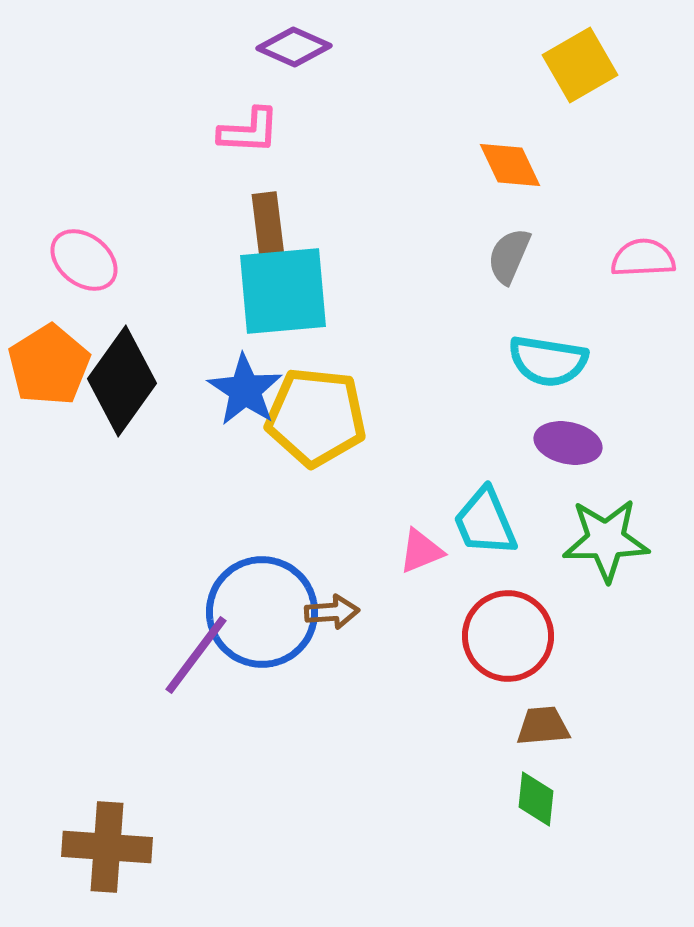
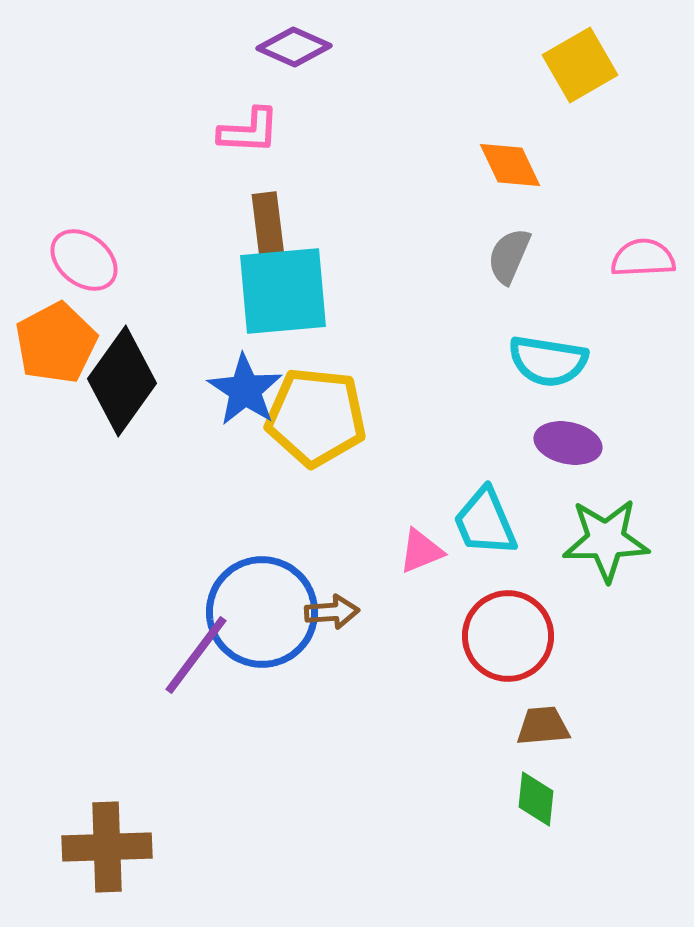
orange pentagon: moved 7 px right, 22 px up; rotated 4 degrees clockwise
brown cross: rotated 6 degrees counterclockwise
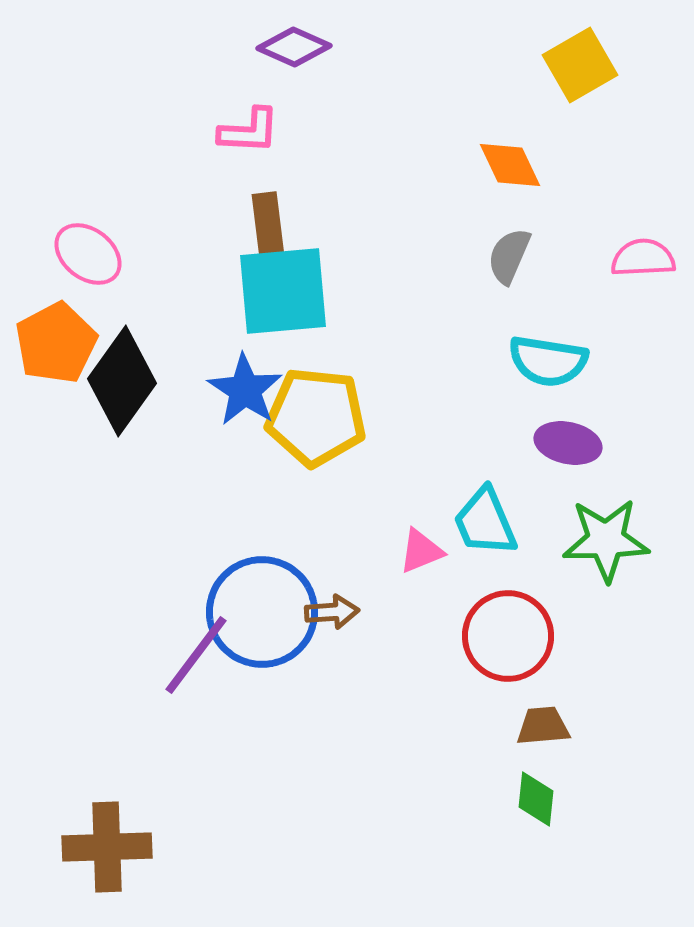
pink ellipse: moved 4 px right, 6 px up
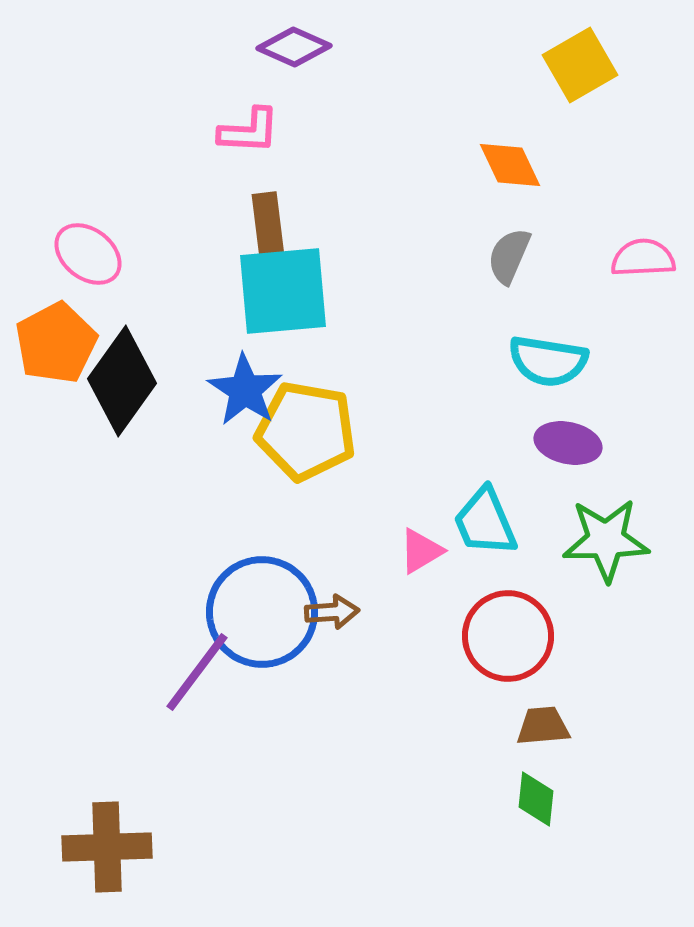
yellow pentagon: moved 10 px left, 14 px down; rotated 4 degrees clockwise
pink triangle: rotated 9 degrees counterclockwise
purple line: moved 1 px right, 17 px down
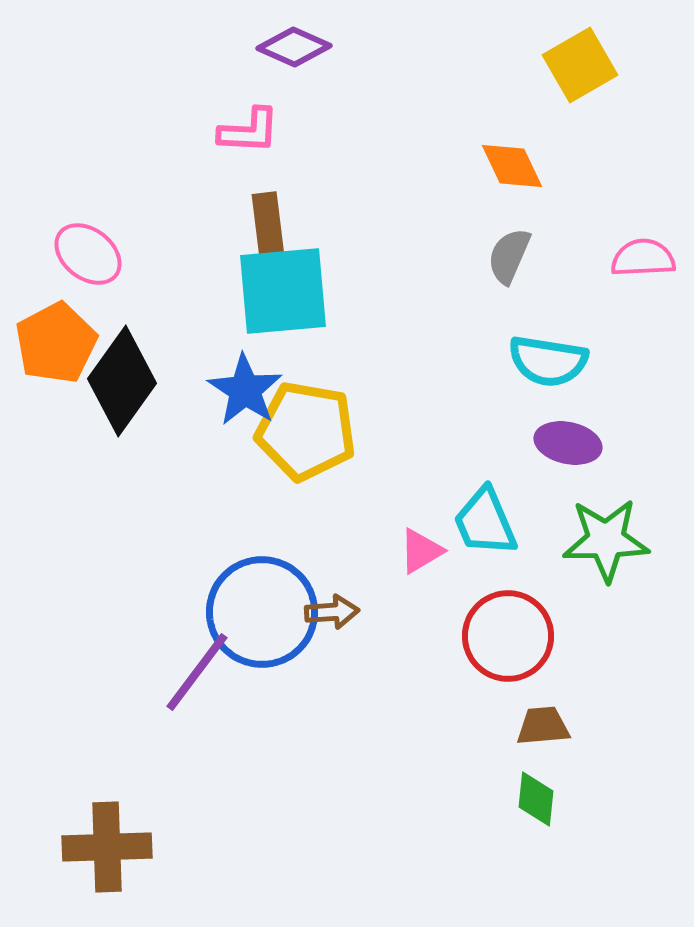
orange diamond: moved 2 px right, 1 px down
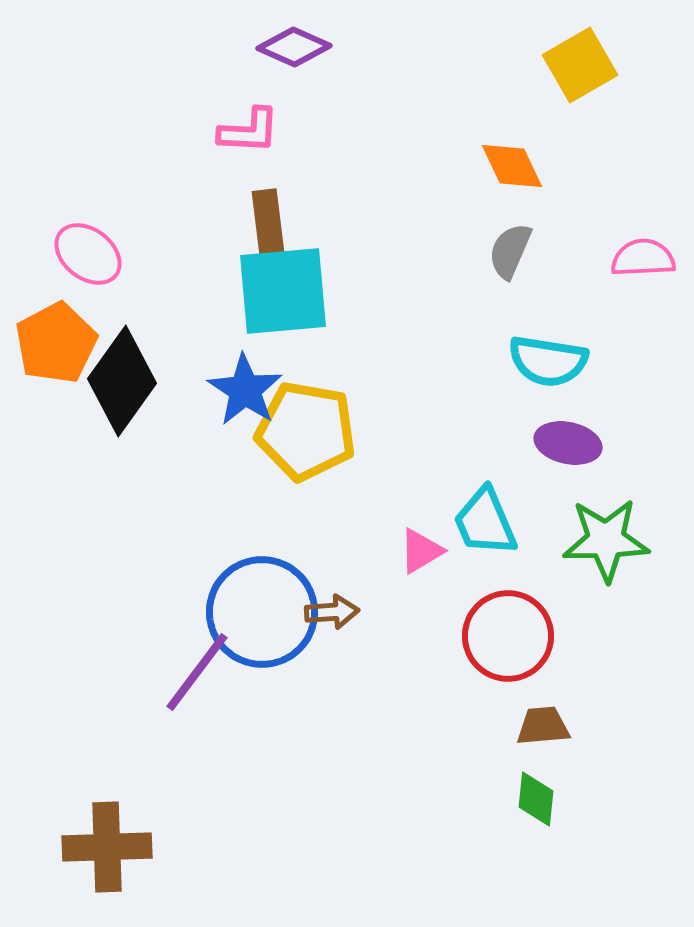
brown rectangle: moved 3 px up
gray semicircle: moved 1 px right, 5 px up
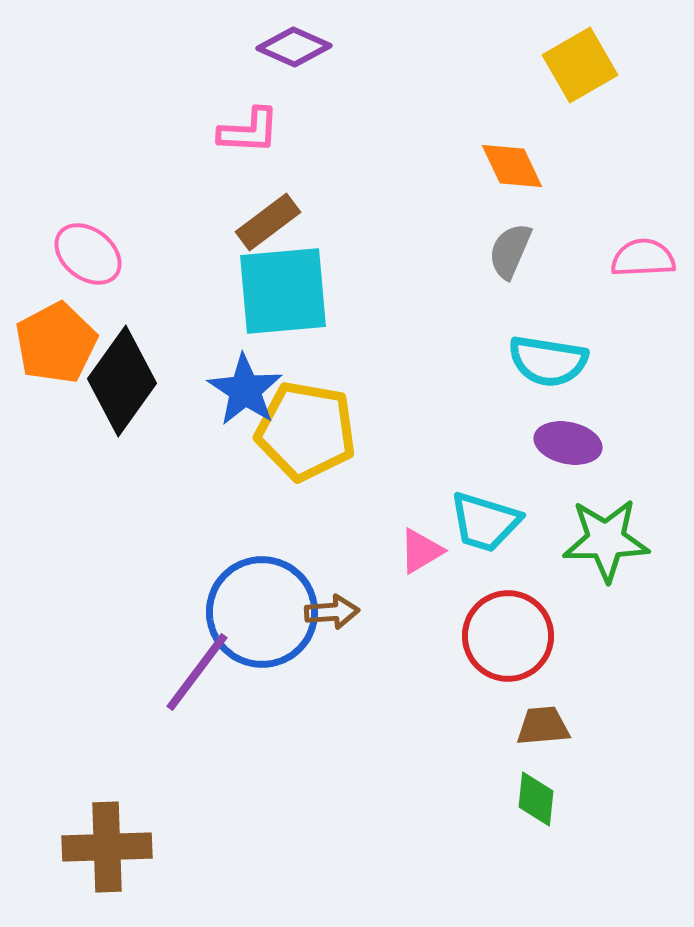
brown rectangle: rotated 60 degrees clockwise
cyan trapezoid: rotated 50 degrees counterclockwise
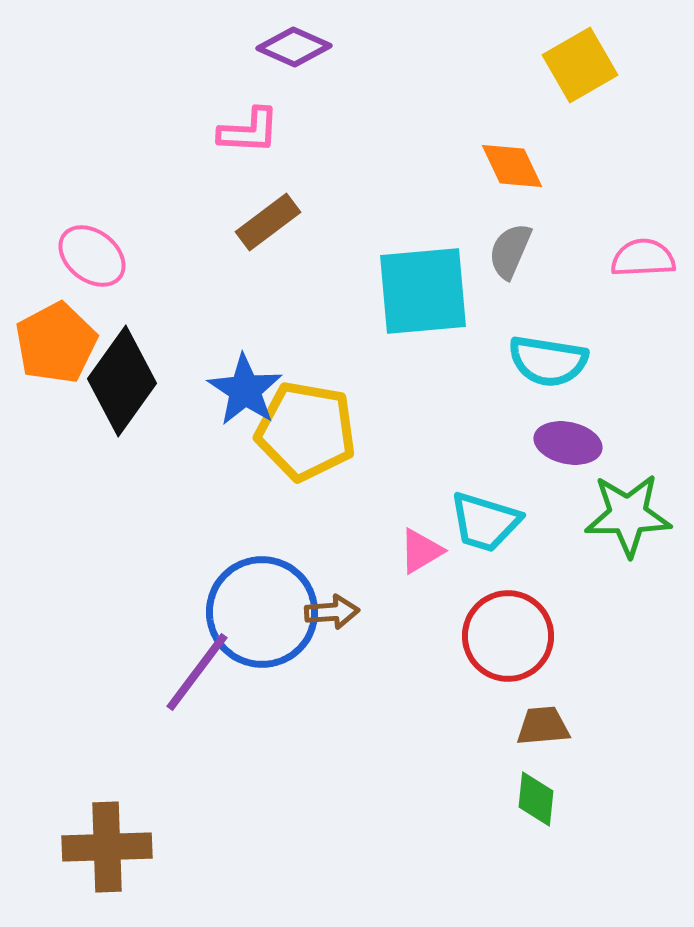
pink ellipse: moved 4 px right, 2 px down
cyan square: moved 140 px right
green star: moved 22 px right, 25 px up
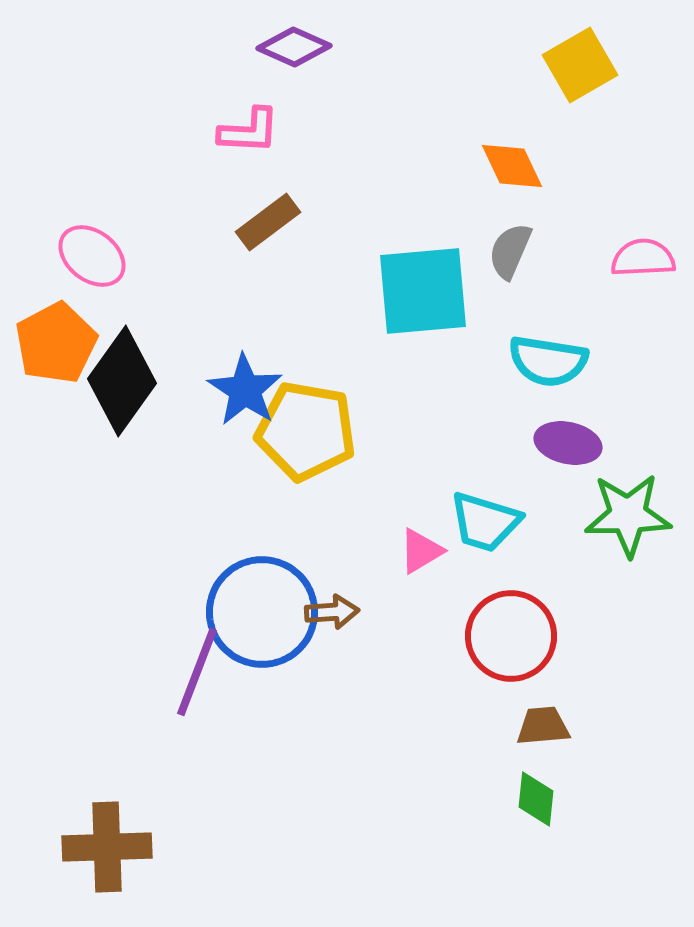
red circle: moved 3 px right
purple line: rotated 16 degrees counterclockwise
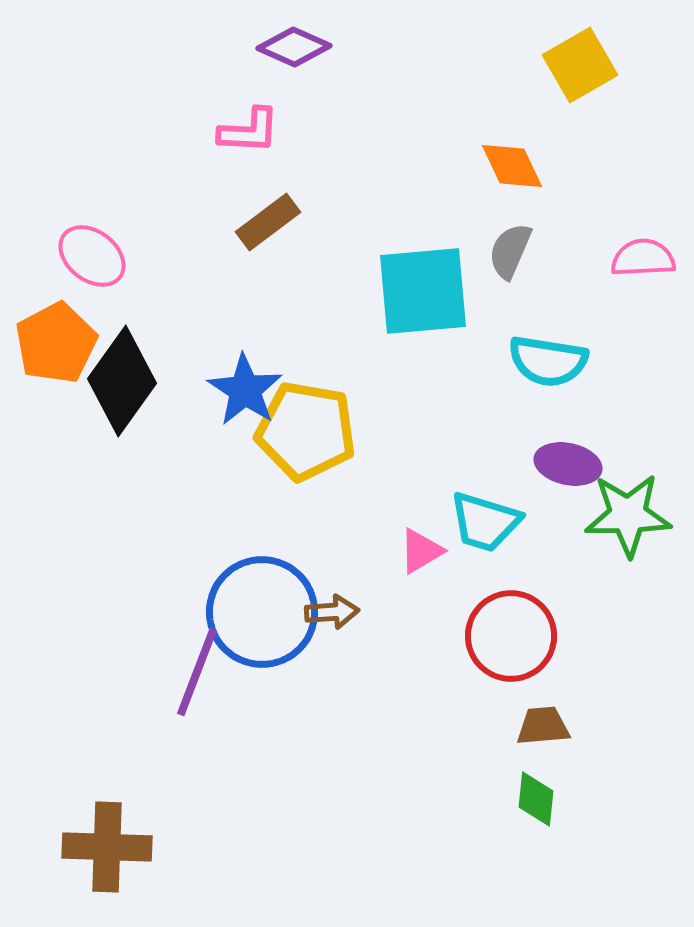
purple ellipse: moved 21 px down
brown cross: rotated 4 degrees clockwise
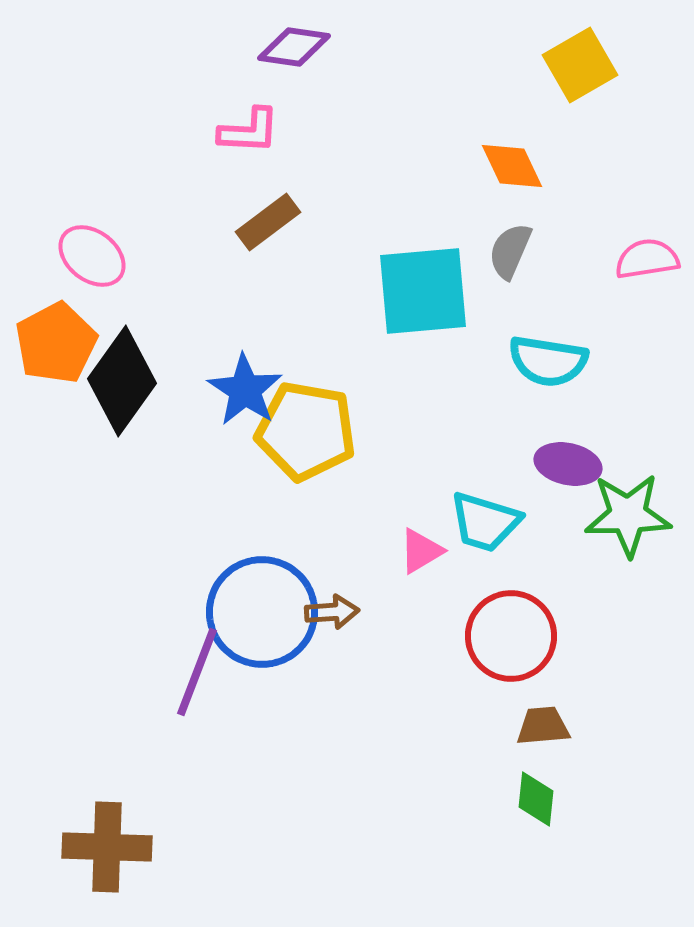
purple diamond: rotated 16 degrees counterclockwise
pink semicircle: moved 4 px right, 1 px down; rotated 6 degrees counterclockwise
